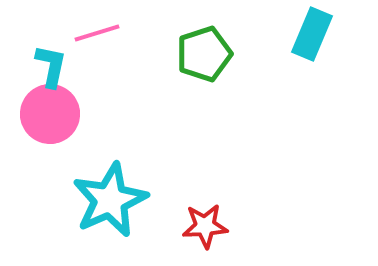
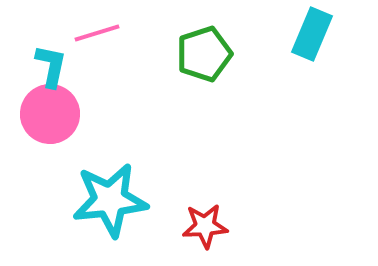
cyan star: rotated 18 degrees clockwise
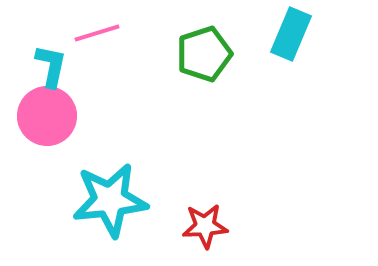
cyan rectangle: moved 21 px left
pink circle: moved 3 px left, 2 px down
